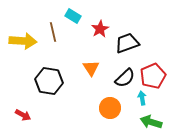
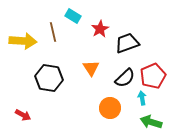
black hexagon: moved 3 px up
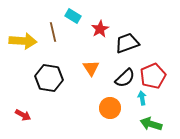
green arrow: moved 2 px down
